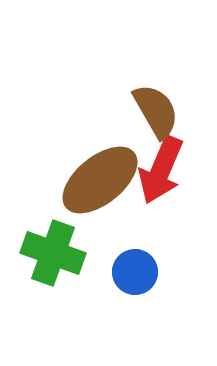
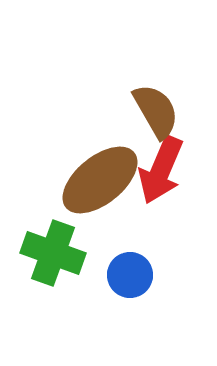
blue circle: moved 5 px left, 3 px down
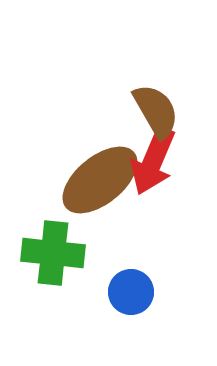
red arrow: moved 8 px left, 9 px up
green cross: rotated 14 degrees counterclockwise
blue circle: moved 1 px right, 17 px down
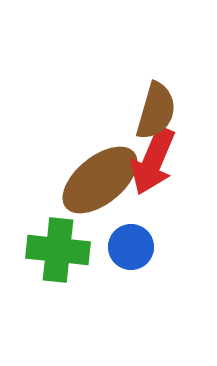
brown semicircle: rotated 46 degrees clockwise
green cross: moved 5 px right, 3 px up
blue circle: moved 45 px up
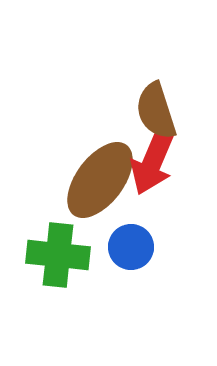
brown semicircle: rotated 146 degrees clockwise
brown ellipse: rotated 14 degrees counterclockwise
green cross: moved 5 px down
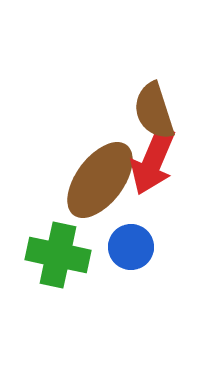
brown semicircle: moved 2 px left
green cross: rotated 6 degrees clockwise
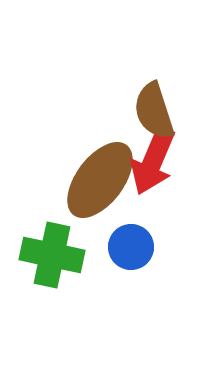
green cross: moved 6 px left
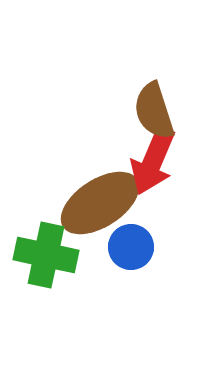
brown ellipse: moved 23 px down; rotated 20 degrees clockwise
green cross: moved 6 px left
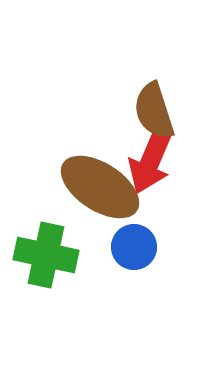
red arrow: moved 2 px left, 1 px up
brown ellipse: moved 16 px up; rotated 66 degrees clockwise
blue circle: moved 3 px right
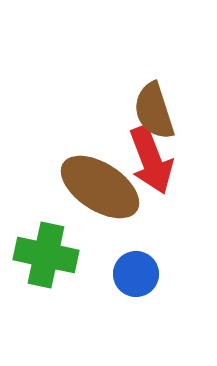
red arrow: rotated 44 degrees counterclockwise
blue circle: moved 2 px right, 27 px down
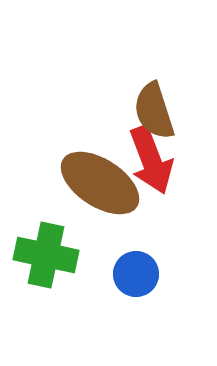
brown ellipse: moved 4 px up
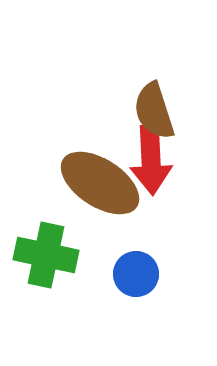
red arrow: rotated 18 degrees clockwise
